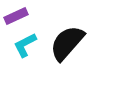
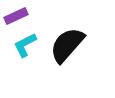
black semicircle: moved 2 px down
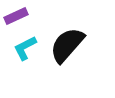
cyan L-shape: moved 3 px down
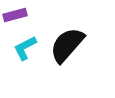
purple rectangle: moved 1 px left, 1 px up; rotated 10 degrees clockwise
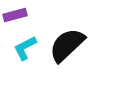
black semicircle: rotated 6 degrees clockwise
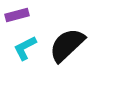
purple rectangle: moved 2 px right
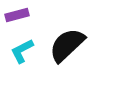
cyan L-shape: moved 3 px left, 3 px down
